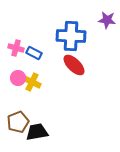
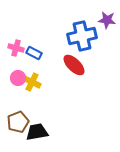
blue cross: moved 11 px right; rotated 16 degrees counterclockwise
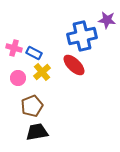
pink cross: moved 2 px left
yellow cross: moved 10 px right, 10 px up; rotated 24 degrees clockwise
brown pentagon: moved 14 px right, 16 px up
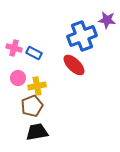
blue cross: rotated 8 degrees counterclockwise
yellow cross: moved 5 px left, 14 px down; rotated 30 degrees clockwise
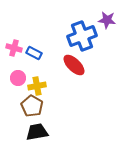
brown pentagon: rotated 20 degrees counterclockwise
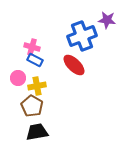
pink cross: moved 18 px right, 1 px up
blue rectangle: moved 1 px right, 7 px down
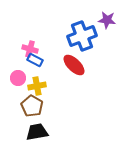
pink cross: moved 2 px left, 2 px down
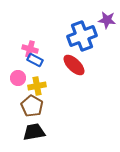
black trapezoid: moved 3 px left
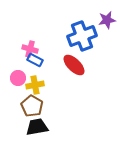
purple star: rotated 18 degrees counterclockwise
yellow cross: moved 2 px left, 1 px up
black trapezoid: moved 3 px right, 5 px up
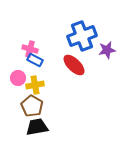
purple star: moved 30 px down
